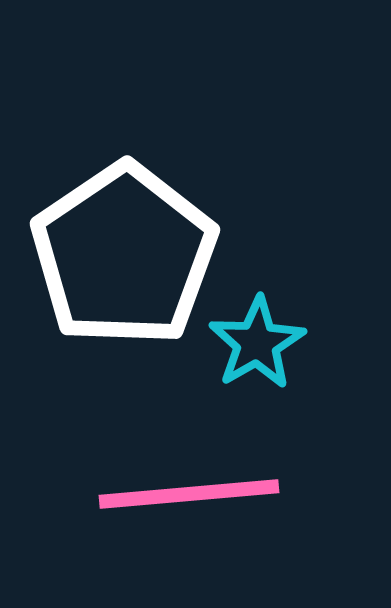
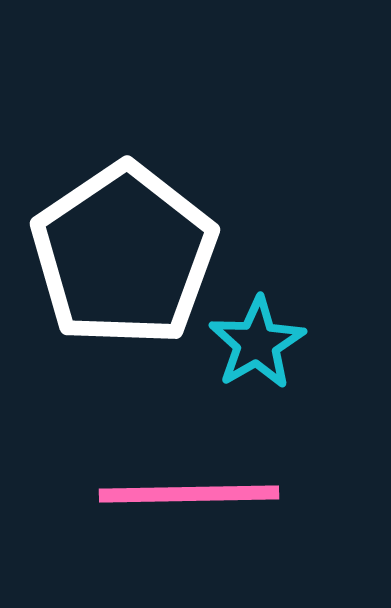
pink line: rotated 4 degrees clockwise
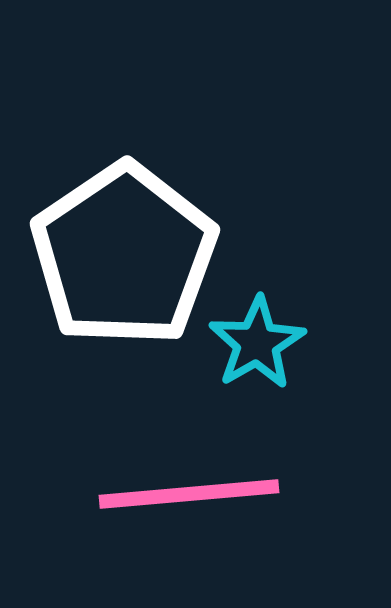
pink line: rotated 4 degrees counterclockwise
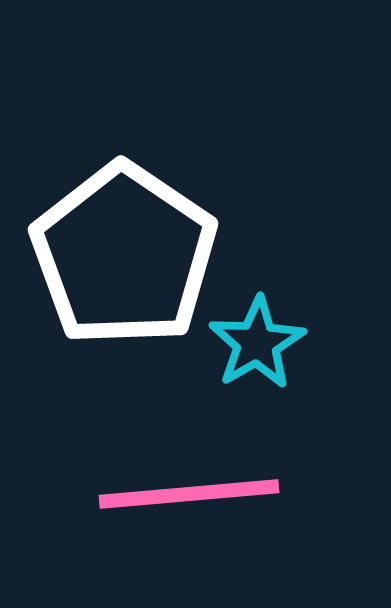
white pentagon: rotated 4 degrees counterclockwise
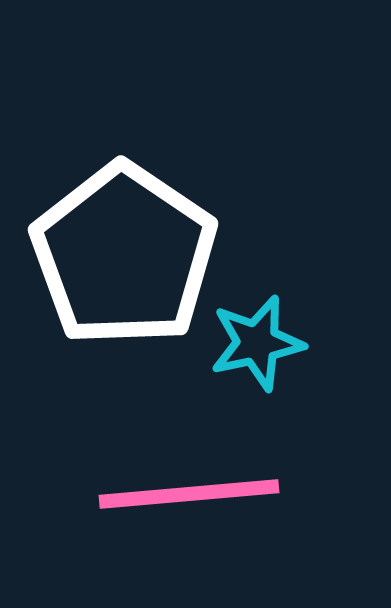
cyan star: rotated 18 degrees clockwise
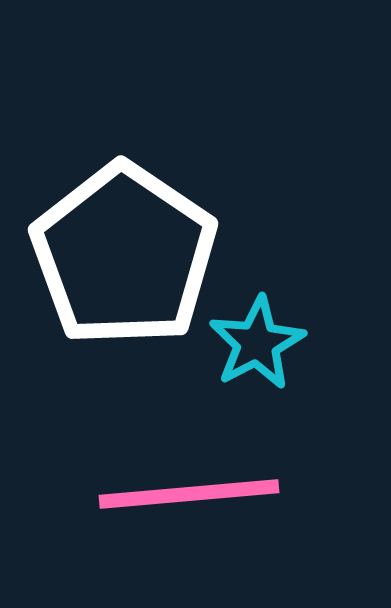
cyan star: rotated 16 degrees counterclockwise
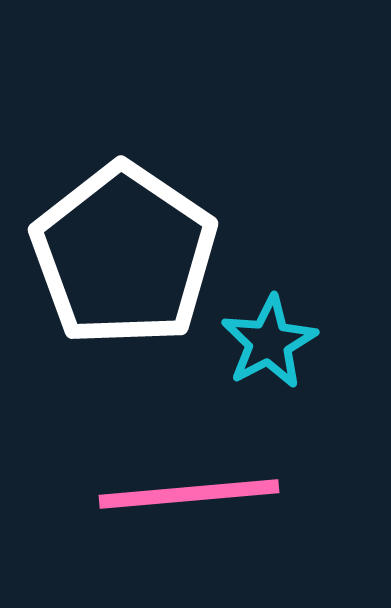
cyan star: moved 12 px right, 1 px up
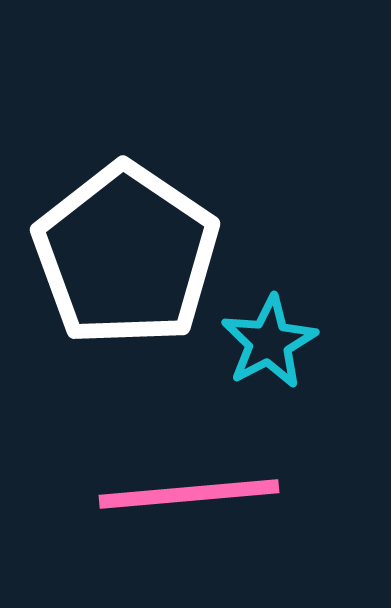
white pentagon: moved 2 px right
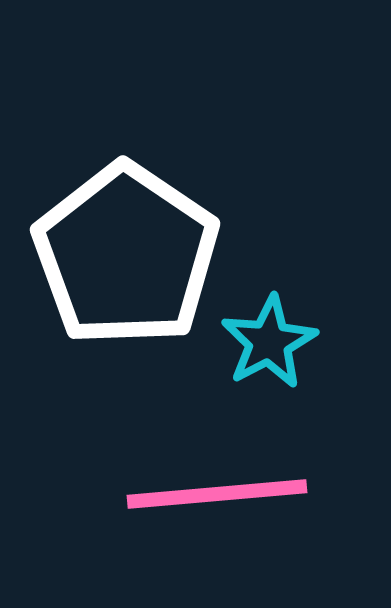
pink line: moved 28 px right
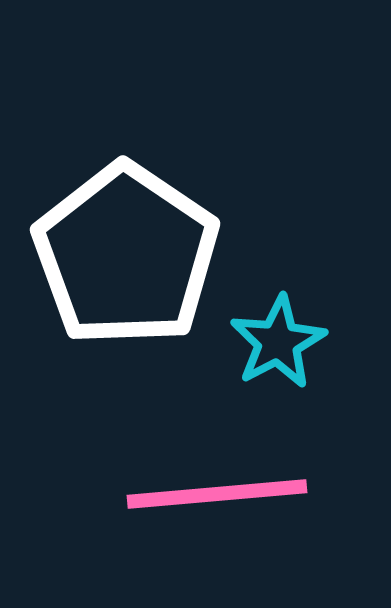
cyan star: moved 9 px right
